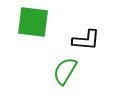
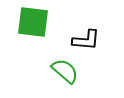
green semicircle: rotated 100 degrees clockwise
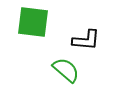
green semicircle: moved 1 px right, 1 px up
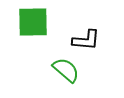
green square: rotated 8 degrees counterclockwise
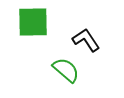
black L-shape: rotated 128 degrees counterclockwise
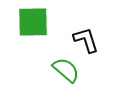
black L-shape: rotated 16 degrees clockwise
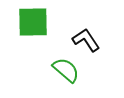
black L-shape: rotated 16 degrees counterclockwise
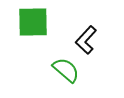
black L-shape: rotated 104 degrees counterclockwise
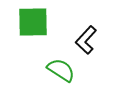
green semicircle: moved 5 px left; rotated 8 degrees counterclockwise
